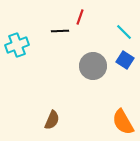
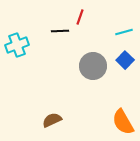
cyan line: rotated 60 degrees counterclockwise
blue square: rotated 12 degrees clockwise
brown semicircle: rotated 138 degrees counterclockwise
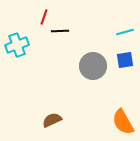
red line: moved 36 px left
cyan line: moved 1 px right
blue square: rotated 36 degrees clockwise
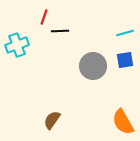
cyan line: moved 1 px down
brown semicircle: rotated 30 degrees counterclockwise
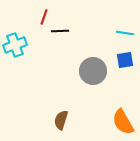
cyan line: rotated 24 degrees clockwise
cyan cross: moved 2 px left
gray circle: moved 5 px down
brown semicircle: moved 9 px right; rotated 18 degrees counterclockwise
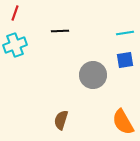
red line: moved 29 px left, 4 px up
cyan line: rotated 18 degrees counterclockwise
gray circle: moved 4 px down
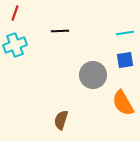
orange semicircle: moved 19 px up
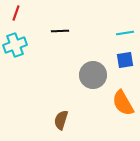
red line: moved 1 px right
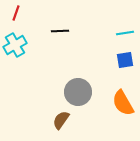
cyan cross: rotated 10 degrees counterclockwise
gray circle: moved 15 px left, 17 px down
brown semicircle: rotated 18 degrees clockwise
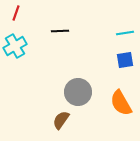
cyan cross: moved 1 px down
orange semicircle: moved 2 px left
